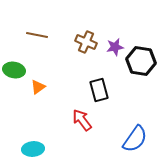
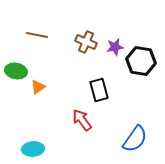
green ellipse: moved 2 px right, 1 px down
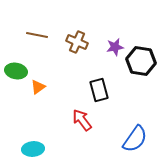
brown cross: moved 9 px left
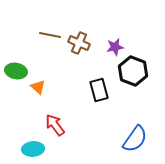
brown line: moved 13 px right
brown cross: moved 2 px right, 1 px down
black hexagon: moved 8 px left, 10 px down; rotated 12 degrees clockwise
orange triangle: rotated 42 degrees counterclockwise
red arrow: moved 27 px left, 5 px down
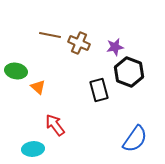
black hexagon: moved 4 px left, 1 px down
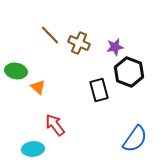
brown line: rotated 35 degrees clockwise
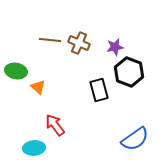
brown line: moved 5 px down; rotated 40 degrees counterclockwise
blue semicircle: rotated 20 degrees clockwise
cyan ellipse: moved 1 px right, 1 px up
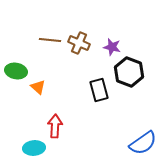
purple star: moved 3 px left; rotated 24 degrees clockwise
red arrow: moved 1 px down; rotated 40 degrees clockwise
blue semicircle: moved 8 px right, 4 px down
